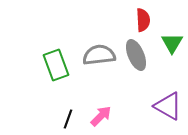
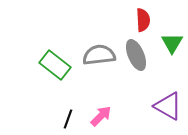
green rectangle: moved 1 px left; rotated 32 degrees counterclockwise
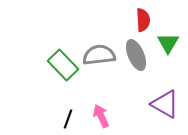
green triangle: moved 4 px left
green rectangle: moved 8 px right; rotated 8 degrees clockwise
purple triangle: moved 3 px left, 2 px up
pink arrow: rotated 70 degrees counterclockwise
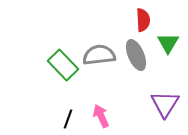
purple triangle: rotated 32 degrees clockwise
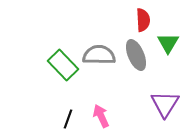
gray semicircle: rotated 8 degrees clockwise
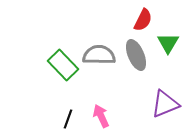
red semicircle: rotated 30 degrees clockwise
purple triangle: rotated 36 degrees clockwise
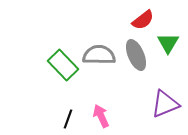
red semicircle: rotated 25 degrees clockwise
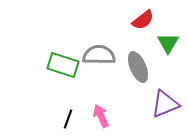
gray ellipse: moved 2 px right, 12 px down
green rectangle: rotated 28 degrees counterclockwise
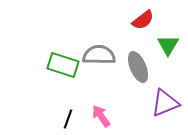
green triangle: moved 2 px down
purple triangle: moved 1 px up
pink arrow: rotated 10 degrees counterclockwise
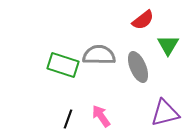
purple triangle: moved 10 px down; rotated 8 degrees clockwise
